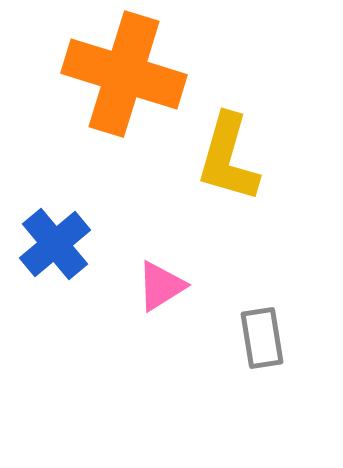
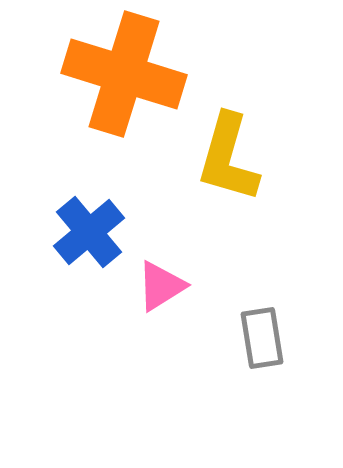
blue cross: moved 34 px right, 12 px up
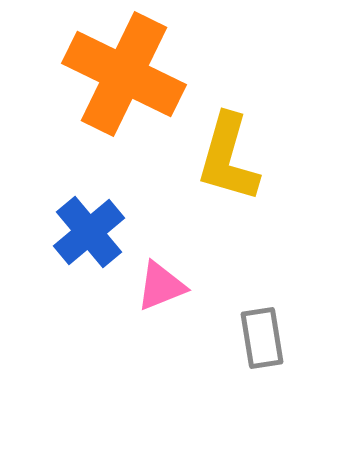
orange cross: rotated 9 degrees clockwise
pink triangle: rotated 10 degrees clockwise
